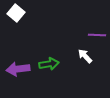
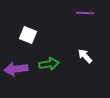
white square: moved 12 px right, 22 px down; rotated 18 degrees counterclockwise
purple line: moved 12 px left, 22 px up
purple arrow: moved 2 px left
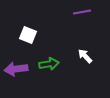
purple line: moved 3 px left, 1 px up; rotated 12 degrees counterclockwise
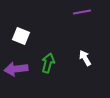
white square: moved 7 px left, 1 px down
white arrow: moved 2 px down; rotated 14 degrees clockwise
green arrow: moved 1 px left, 1 px up; rotated 66 degrees counterclockwise
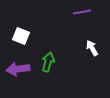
white arrow: moved 7 px right, 10 px up
green arrow: moved 1 px up
purple arrow: moved 2 px right
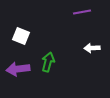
white arrow: rotated 63 degrees counterclockwise
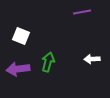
white arrow: moved 11 px down
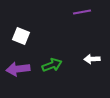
green arrow: moved 4 px right, 3 px down; rotated 54 degrees clockwise
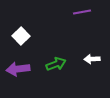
white square: rotated 24 degrees clockwise
green arrow: moved 4 px right, 1 px up
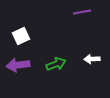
white square: rotated 18 degrees clockwise
purple arrow: moved 4 px up
